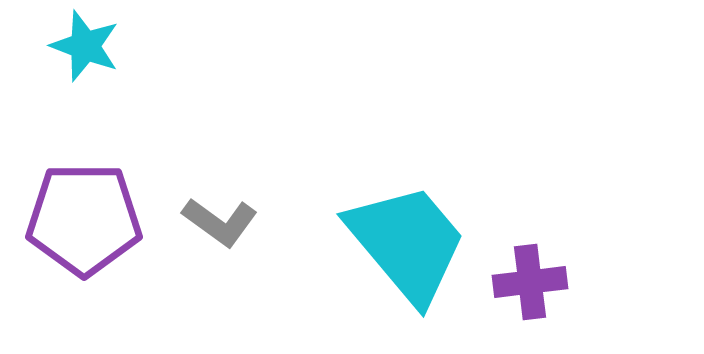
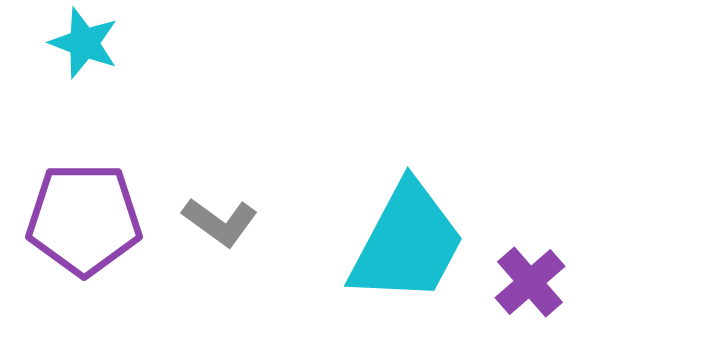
cyan star: moved 1 px left, 3 px up
cyan trapezoid: rotated 68 degrees clockwise
purple cross: rotated 34 degrees counterclockwise
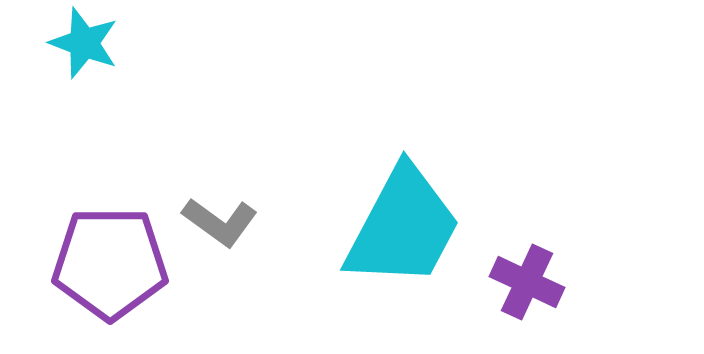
purple pentagon: moved 26 px right, 44 px down
cyan trapezoid: moved 4 px left, 16 px up
purple cross: moved 3 px left; rotated 24 degrees counterclockwise
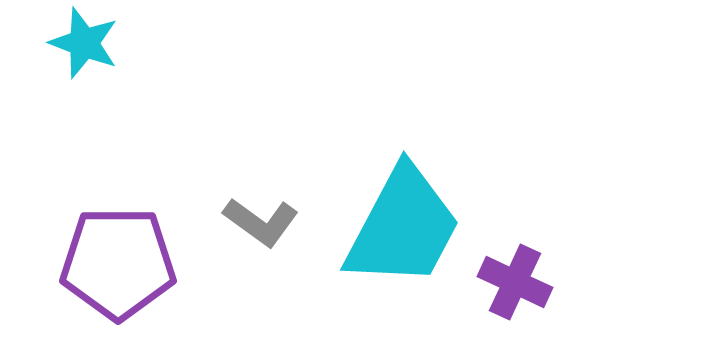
gray L-shape: moved 41 px right
purple pentagon: moved 8 px right
purple cross: moved 12 px left
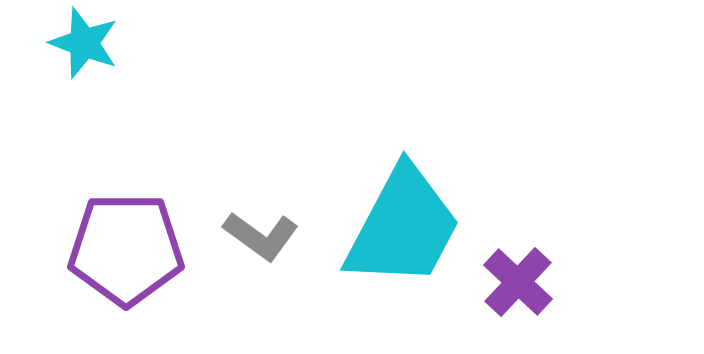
gray L-shape: moved 14 px down
purple pentagon: moved 8 px right, 14 px up
purple cross: moved 3 px right; rotated 18 degrees clockwise
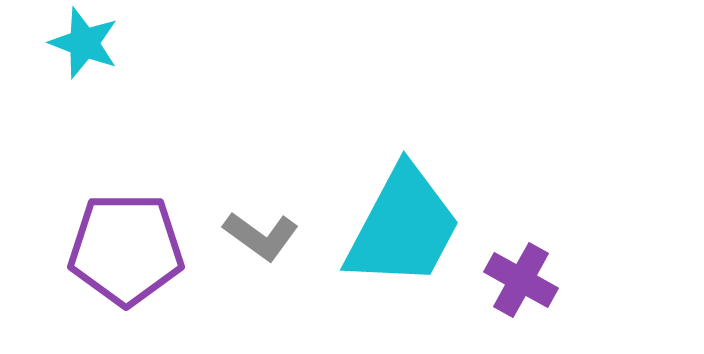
purple cross: moved 3 px right, 2 px up; rotated 14 degrees counterclockwise
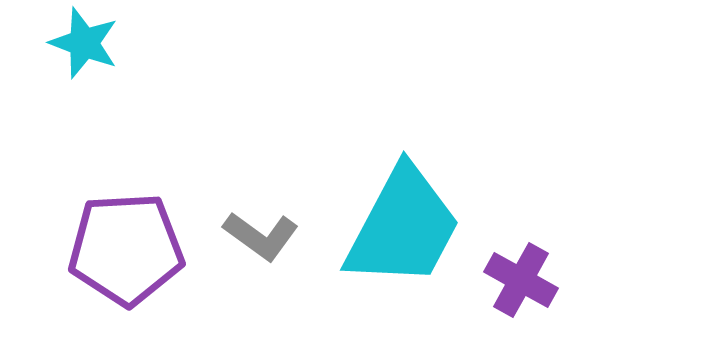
purple pentagon: rotated 3 degrees counterclockwise
